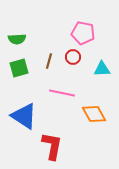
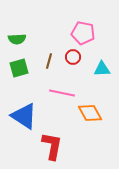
orange diamond: moved 4 px left, 1 px up
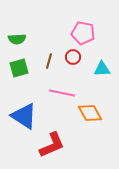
red L-shape: moved 1 px up; rotated 56 degrees clockwise
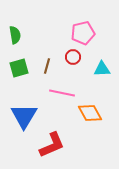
pink pentagon: rotated 25 degrees counterclockwise
green semicircle: moved 2 px left, 4 px up; rotated 96 degrees counterclockwise
brown line: moved 2 px left, 5 px down
blue triangle: rotated 28 degrees clockwise
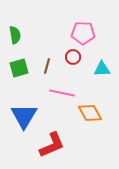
pink pentagon: rotated 15 degrees clockwise
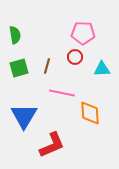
red circle: moved 2 px right
orange diamond: rotated 25 degrees clockwise
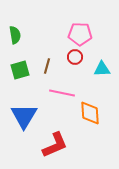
pink pentagon: moved 3 px left, 1 px down
green square: moved 1 px right, 2 px down
red L-shape: moved 3 px right
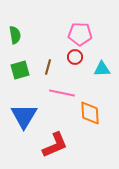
brown line: moved 1 px right, 1 px down
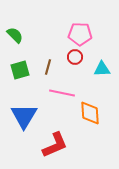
green semicircle: rotated 36 degrees counterclockwise
